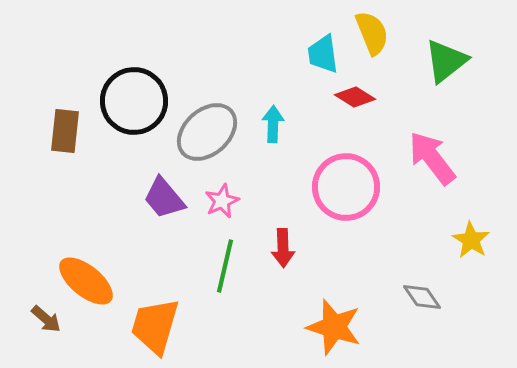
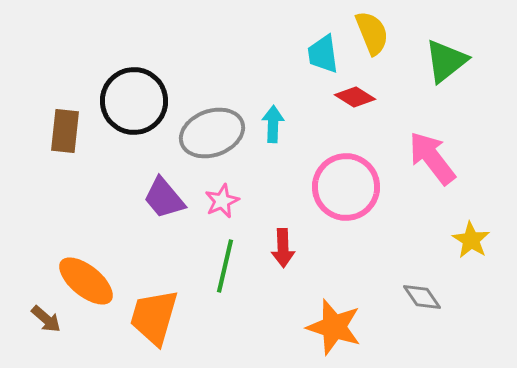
gray ellipse: moved 5 px right, 1 px down; rotated 22 degrees clockwise
orange trapezoid: moved 1 px left, 9 px up
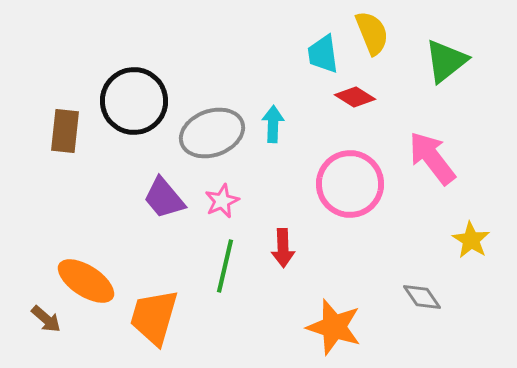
pink circle: moved 4 px right, 3 px up
orange ellipse: rotated 6 degrees counterclockwise
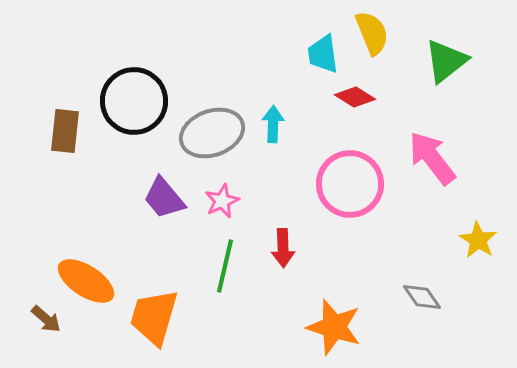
yellow star: moved 7 px right
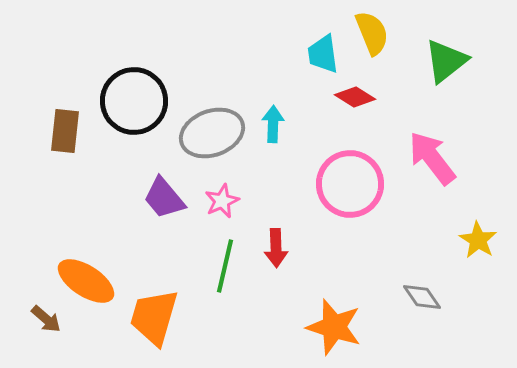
red arrow: moved 7 px left
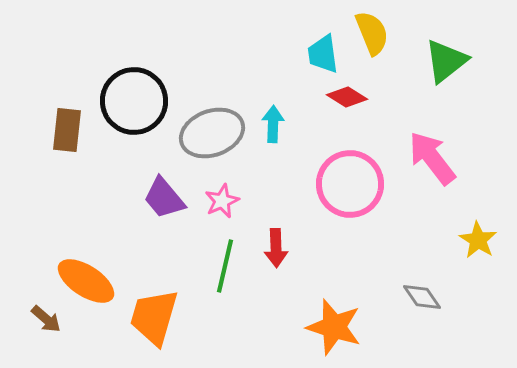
red diamond: moved 8 px left
brown rectangle: moved 2 px right, 1 px up
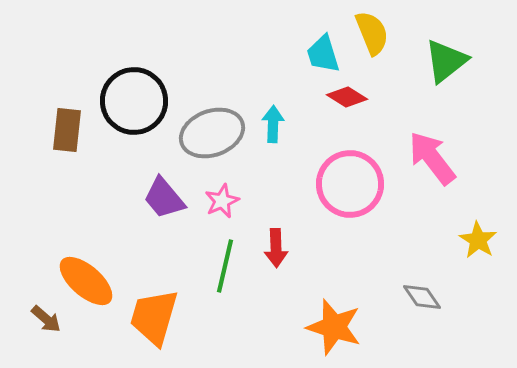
cyan trapezoid: rotated 9 degrees counterclockwise
orange ellipse: rotated 8 degrees clockwise
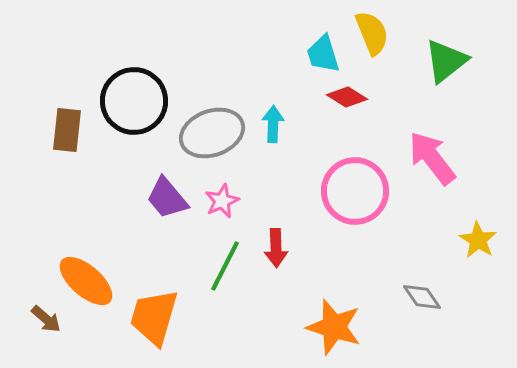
pink circle: moved 5 px right, 7 px down
purple trapezoid: moved 3 px right
green line: rotated 14 degrees clockwise
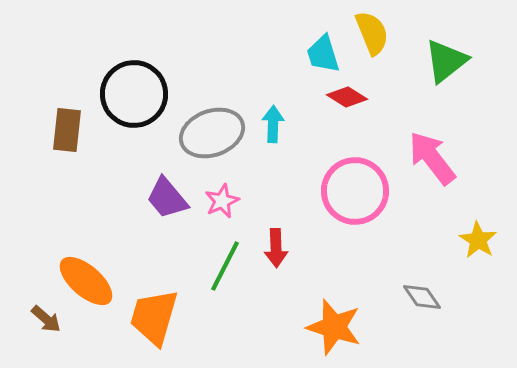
black circle: moved 7 px up
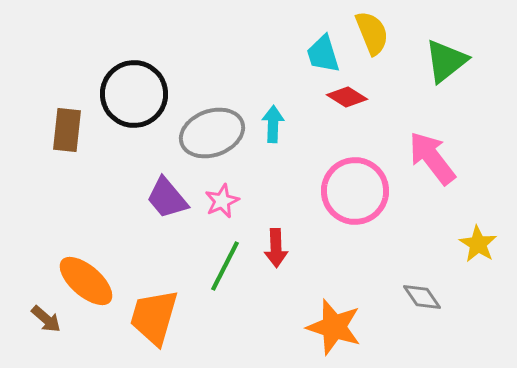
yellow star: moved 4 px down
